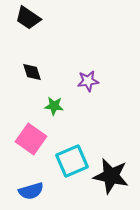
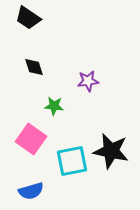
black diamond: moved 2 px right, 5 px up
cyan square: rotated 12 degrees clockwise
black star: moved 25 px up
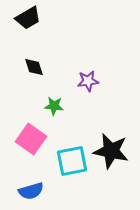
black trapezoid: rotated 64 degrees counterclockwise
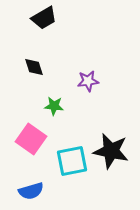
black trapezoid: moved 16 px right
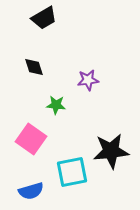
purple star: moved 1 px up
green star: moved 2 px right, 1 px up
black star: rotated 18 degrees counterclockwise
cyan square: moved 11 px down
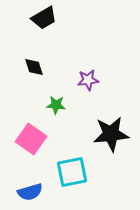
black star: moved 17 px up
blue semicircle: moved 1 px left, 1 px down
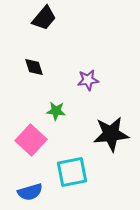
black trapezoid: rotated 20 degrees counterclockwise
green star: moved 6 px down
pink square: moved 1 px down; rotated 8 degrees clockwise
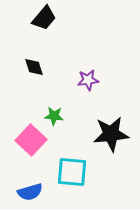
green star: moved 2 px left, 5 px down
cyan square: rotated 16 degrees clockwise
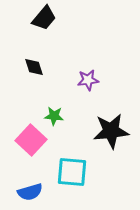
black star: moved 3 px up
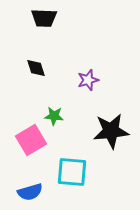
black trapezoid: rotated 52 degrees clockwise
black diamond: moved 2 px right, 1 px down
purple star: rotated 10 degrees counterclockwise
pink square: rotated 16 degrees clockwise
